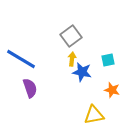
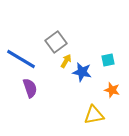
gray square: moved 15 px left, 6 px down
yellow arrow: moved 6 px left, 2 px down; rotated 24 degrees clockwise
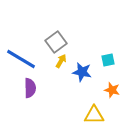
yellow arrow: moved 5 px left
purple semicircle: rotated 18 degrees clockwise
yellow triangle: rotated 10 degrees clockwise
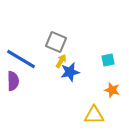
gray square: rotated 30 degrees counterclockwise
blue star: moved 12 px left; rotated 24 degrees counterclockwise
purple semicircle: moved 17 px left, 7 px up
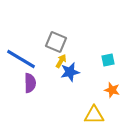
purple semicircle: moved 17 px right, 2 px down
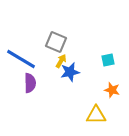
yellow triangle: moved 2 px right
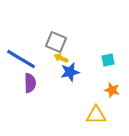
yellow arrow: moved 3 px up; rotated 96 degrees counterclockwise
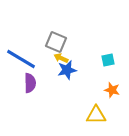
blue star: moved 3 px left, 2 px up
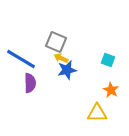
cyan square: rotated 32 degrees clockwise
orange star: moved 1 px left; rotated 14 degrees clockwise
yellow triangle: moved 1 px right, 2 px up
